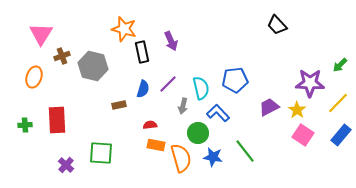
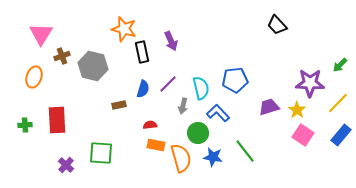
purple trapezoid: rotated 10 degrees clockwise
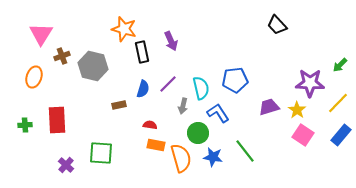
blue L-shape: rotated 10 degrees clockwise
red semicircle: rotated 16 degrees clockwise
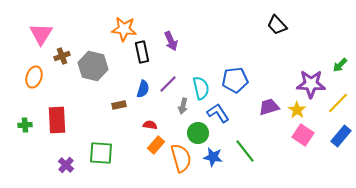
orange star: rotated 10 degrees counterclockwise
purple star: moved 1 px right, 1 px down
blue rectangle: moved 1 px down
orange rectangle: rotated 60 degrees counterclockwise
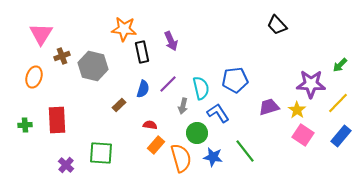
brown rectangle: rotated 32 degrees counterclockwise
green circle: moved 1 px left
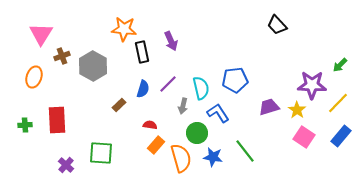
gray hexagon: rotated 16 degrees clockwise
purple star: moved 1 px right, 1 px down
pink square: moved 1 px right, 2 px down
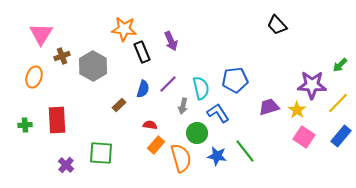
black rectangle: rotated 10 degrees counterclockwise
blue star: moved 4 px right, 1 px up
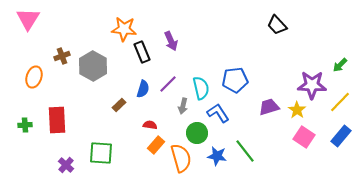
pink triangle: moved 13 px left, 15 px up
yellow line: moved 2 px right, 1 px up
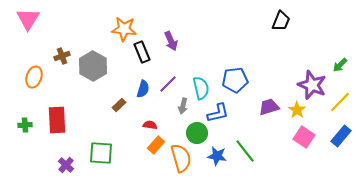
black trapezoid: moved 4 px right, 4 px up; rotated 115 degrees counterclockwise
purple star: rotated 20 degrees clockwise
blue L-shape: rotated 110 degrees clockwise
